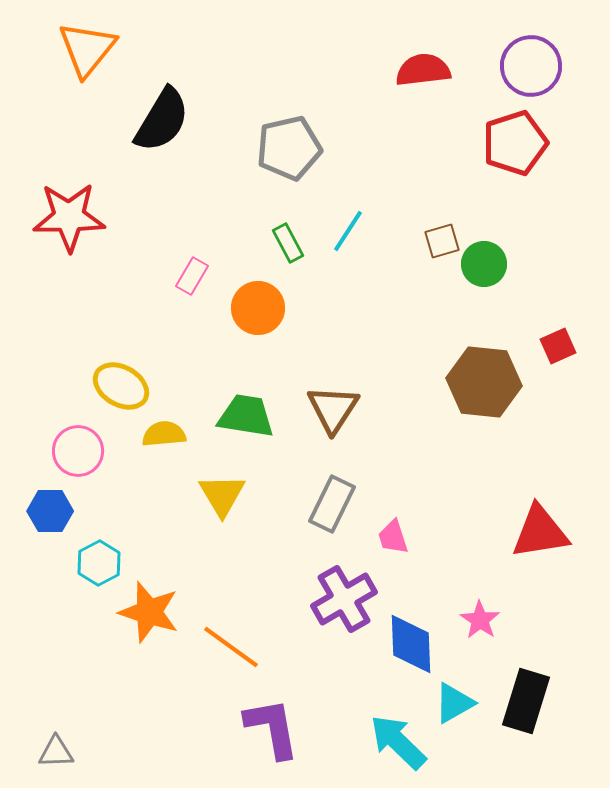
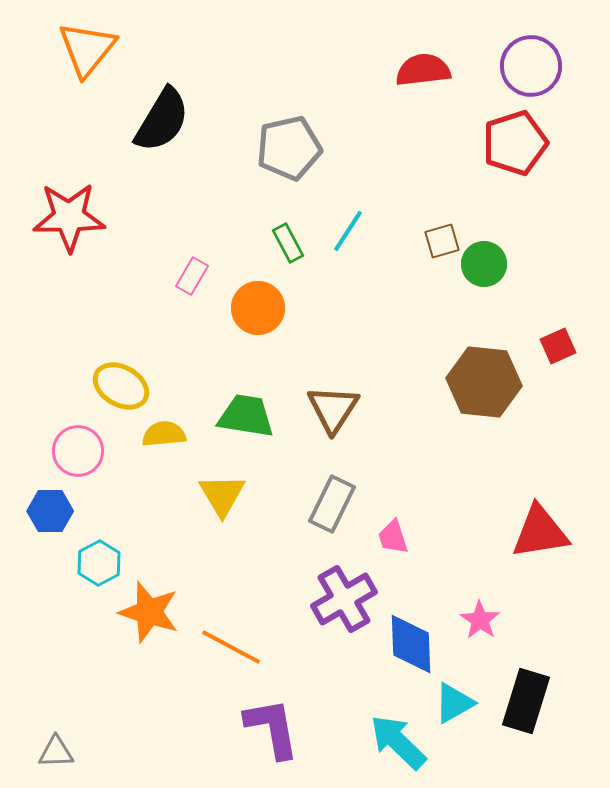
orange line: rotated 8 degrees counterclockwise
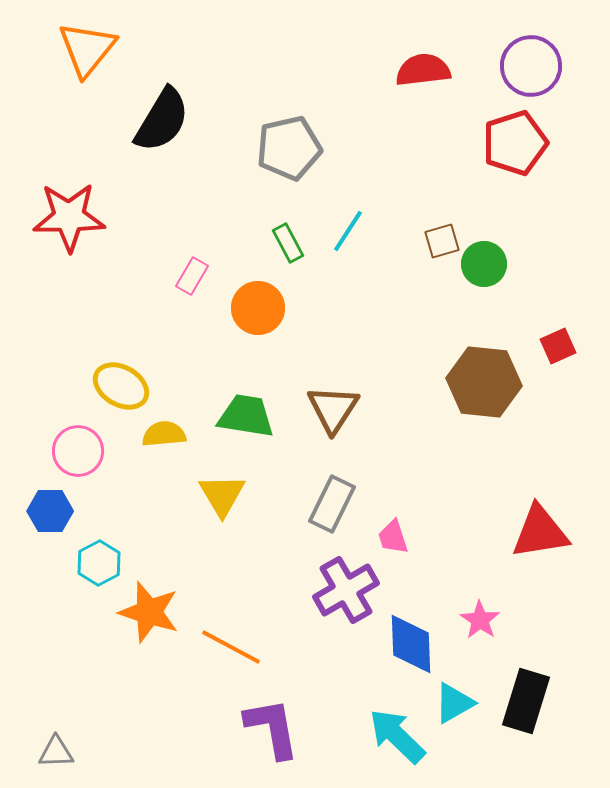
purple cross: moved 2 px right, 9 px up
cyan arrow: moved 1 px left, 6 px up
